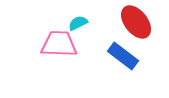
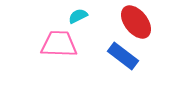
cyan semicircle: moved 7 px up
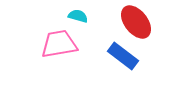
cyan semicircle: rotated 42 degrees clockwise
pink trapezoid: rotated 12 degrees counterclockwise
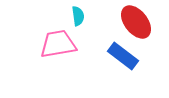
cyan semicircle: rotated 66 degrees clockwise
pink trapezoid: moved 1 px left
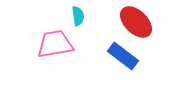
red ellipse: rotated 8 degrees counterclockwise
pink trapezoid: moved 3 px left
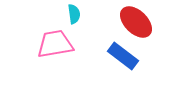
cyan semicircle: moved 4 px left, 2 px up
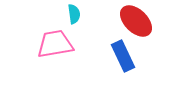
red ellipse: moved 1 px up
blue rectangle: rotated 28 degrees clockwise
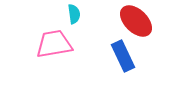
pink trapezoid: moved 1 px left
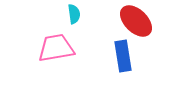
pink trapezoid: moved 2 px right, 4 px down
blue rectangle: rotated 16 degrees clockwise
